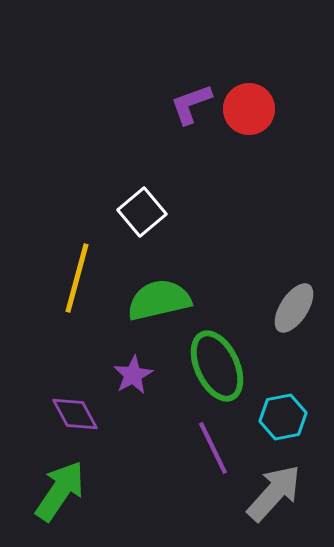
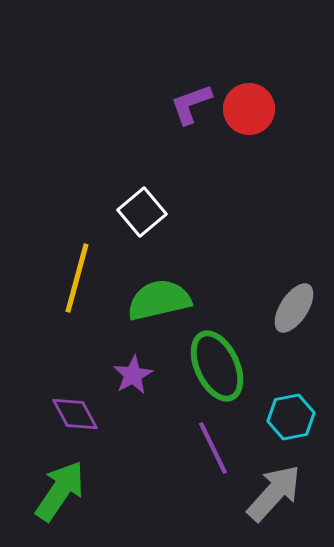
cyan hexagon: moved 8 px right
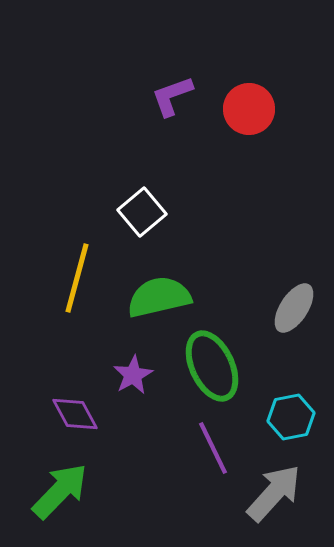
purple L-shape: moved 19 px left, 8 px up
green semicircle: moved 3 px up
green ellipse: moved 5 px left
green arrow: rotated 10 degrees clockwise
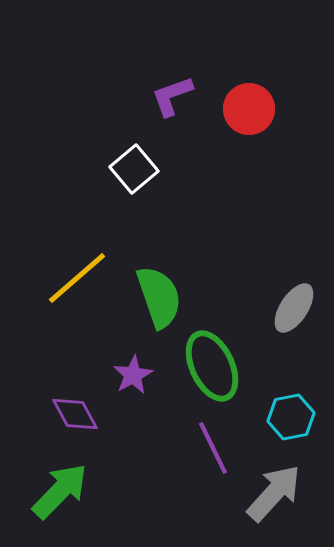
white square: moved 8 px left, 43 px up
yellow line: rotated 34 degrees clockwise
green semicircle: rotated 84 degrees clockwise
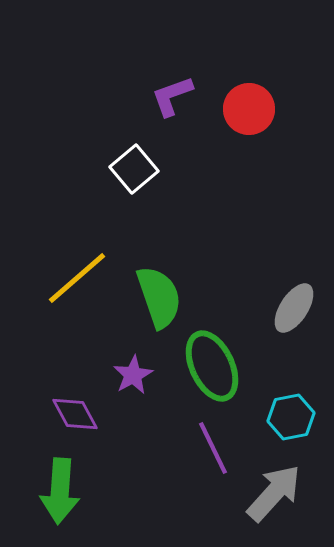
green arrow: rotated 140 degrees clockwise
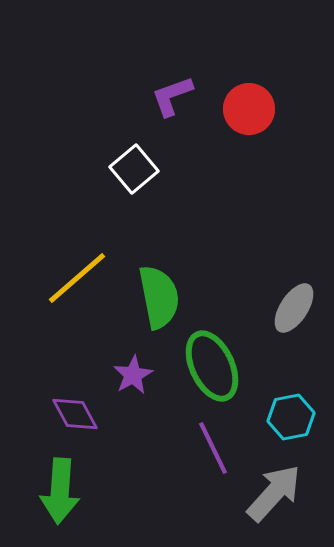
green semicircle: rotated 8 degrees clockwise
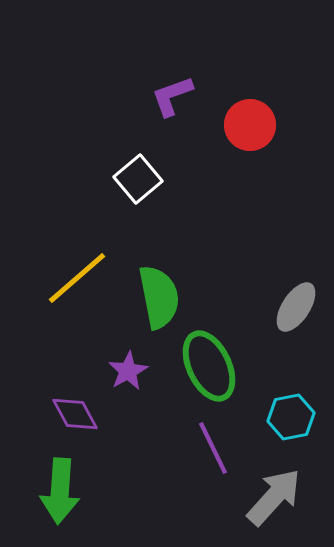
red circle: moved 1 px right, 16 px down
white square: moved 4 px right, 10 px down
gray ellipse: moved 2 px right, 1 px up
green ellipse: moved 3 px left
purple star: moved 5 px left, 4 px up
gray arrow: moved 4 px down
